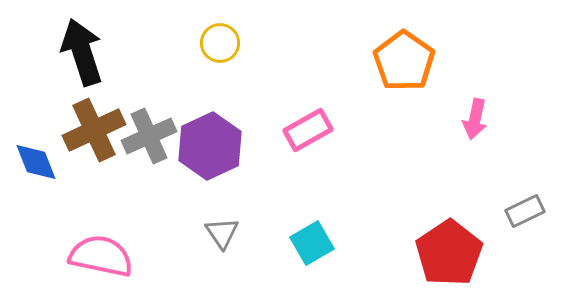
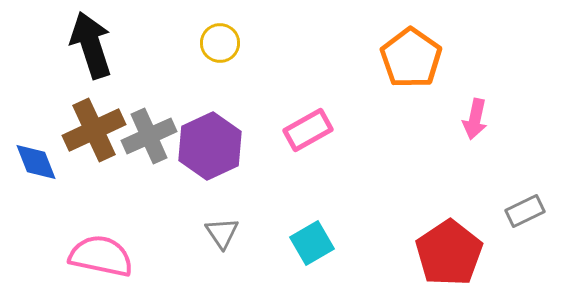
black arrow: moved 9 px right, 7 px up
orange pentagon: moved 7 px right, 3 px up
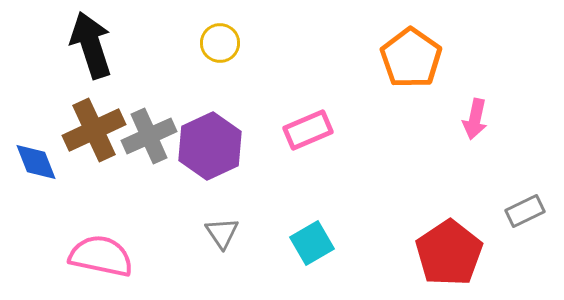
pink rectangle: rotated 6 degrees clockwise
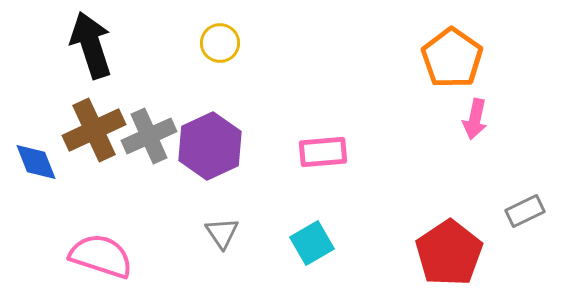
orange pentagon: moved 41 px right
pink rectangle: moved 15 px right, 22 px down; rotated 18 degrees clockwise
pink semicircle: rotated 6 degrees clockwise
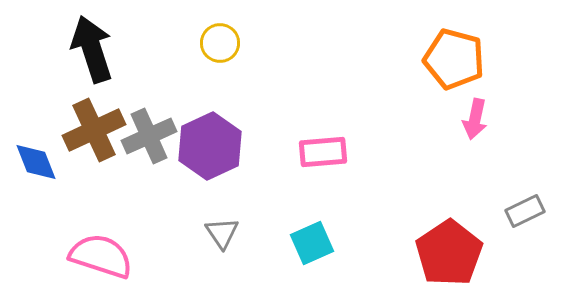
black arrow: moved 1 px right, 4 px down
orange pentagon: moved 2 px right, 1 px down; rotated 20 degrees counterclockwise
cyan square: rotated 6 degrees clockwise
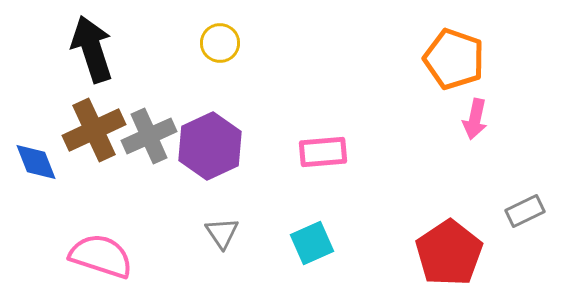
orange pentagon: rotated 4 degrees clockwise
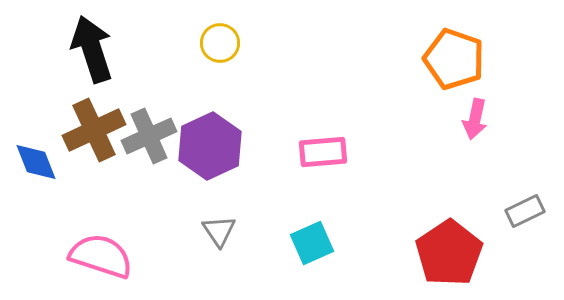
gray triangle: moved 3 px left, 2 px up
